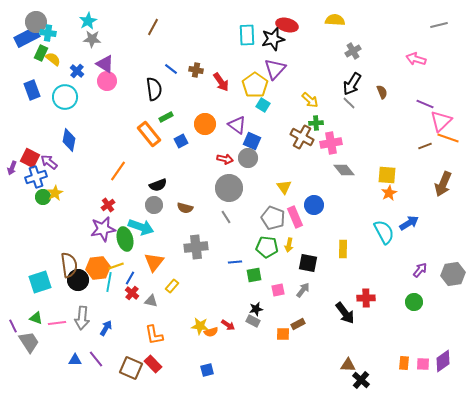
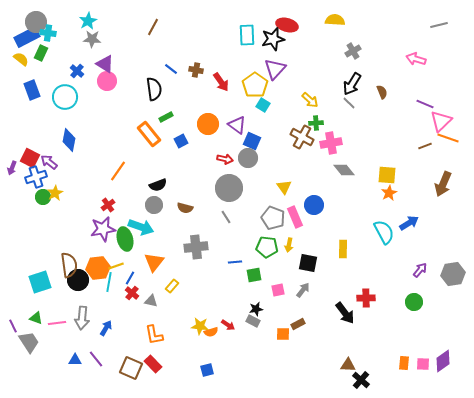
yellow semicircle at (53, 59): moved 32 px left
orange circle at (205, 124): moved 3 px right
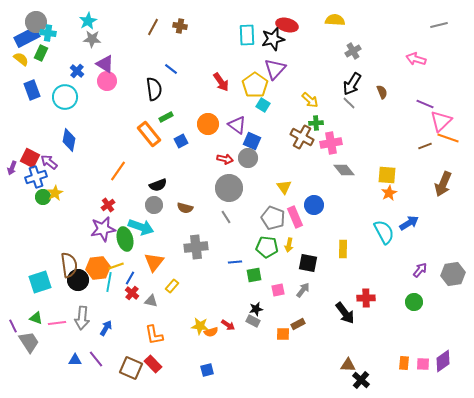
brown cross at (196, 70): moved 16 px left, 44 px up
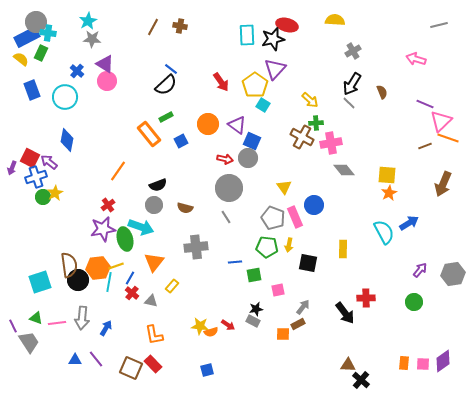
black semicircle at (154, 89): moved 12 px right, 4 px up; rotated 55 degrees clockwise
blue diamond at (69, 140): moved 2 px left
gray arrow at (303, 290): moved 17 px down
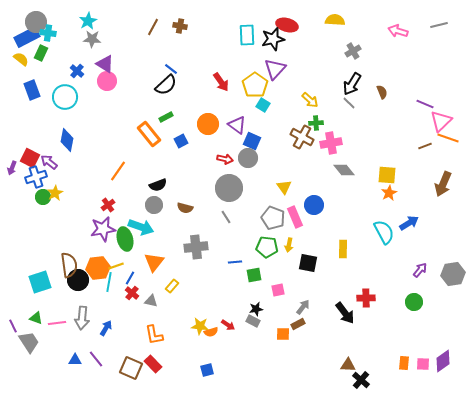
pink arrow at (416, 59): moved 18 px left, 28 px up
